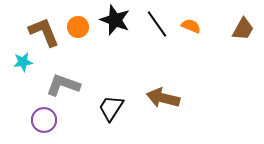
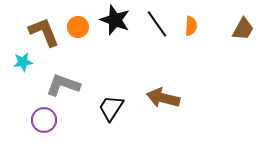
orange semicircle: rotated 72 degrees clockwise
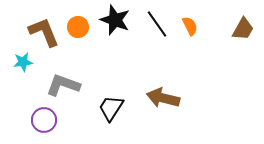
orange semicircle: moved 1 px left; rotated 30 degrees counterclockwise
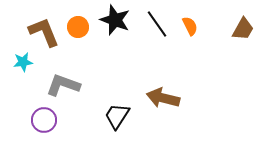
black trapezoid: moved 6 px right, 8 px down
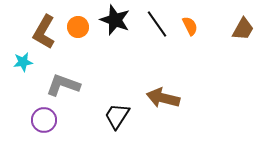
brown L-shape: rotated 128 degrees counterclockwise
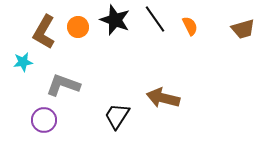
black line: moved 2 px left, 5 px up
brown trapezoid: rotated 45 degrees clockwise
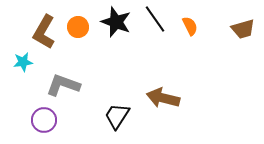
black star: moved 1 px right, 2 px down
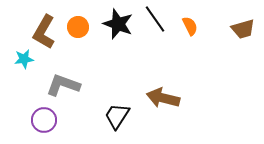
black star: moved 2 px right, 2 px down
cyan star: moved 1 px right, 3 px up
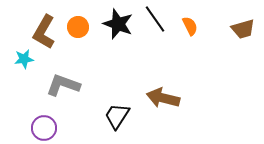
purple circle: moved 8 px down
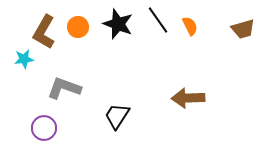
black line: moved 3 px right, 1 px down
gray L-shape: moved 1 px right, 3 px down
brown arrow: moved 25 px right; rotated 16 degrees counterclockwise
